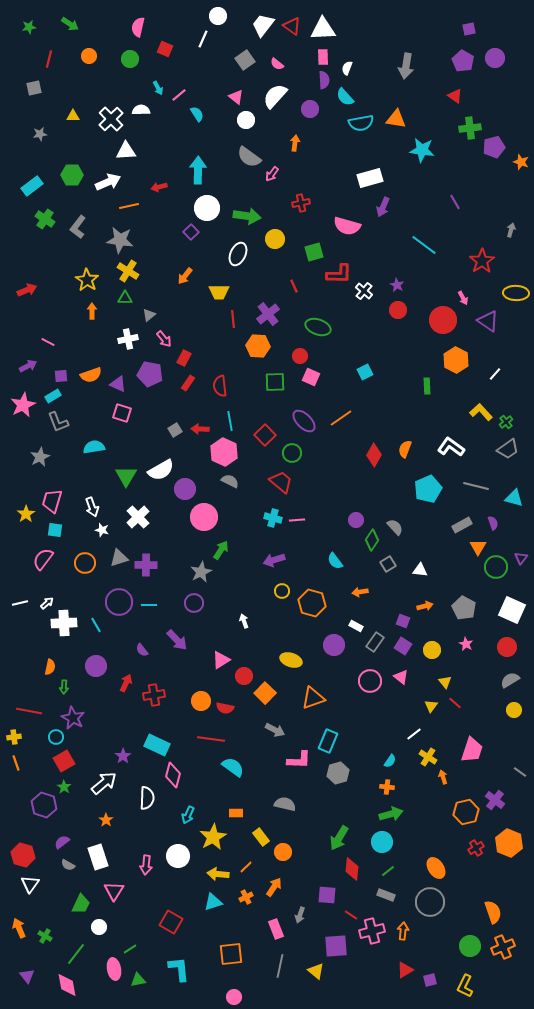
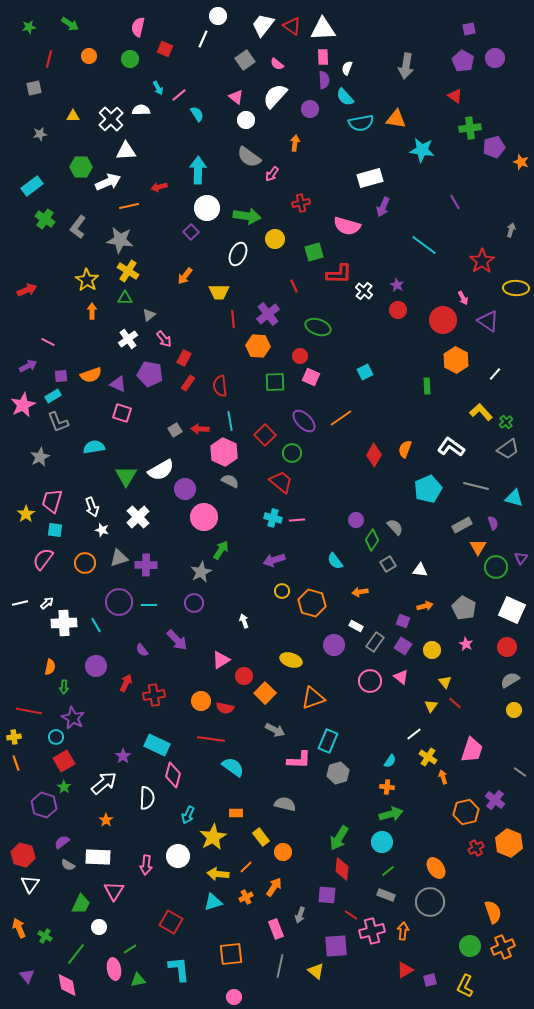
green hexagon at (72, 175): moved 9 px right, 8 px up
yellow ellipse at (516, 293): moved 5 px up
white cross at (128, 339): rotated 24 degrees counterclockwise
white rectangle at (98, 857): rotated 70 degrees counterclockwise
red diamond at (352, 869): moved 10 px left
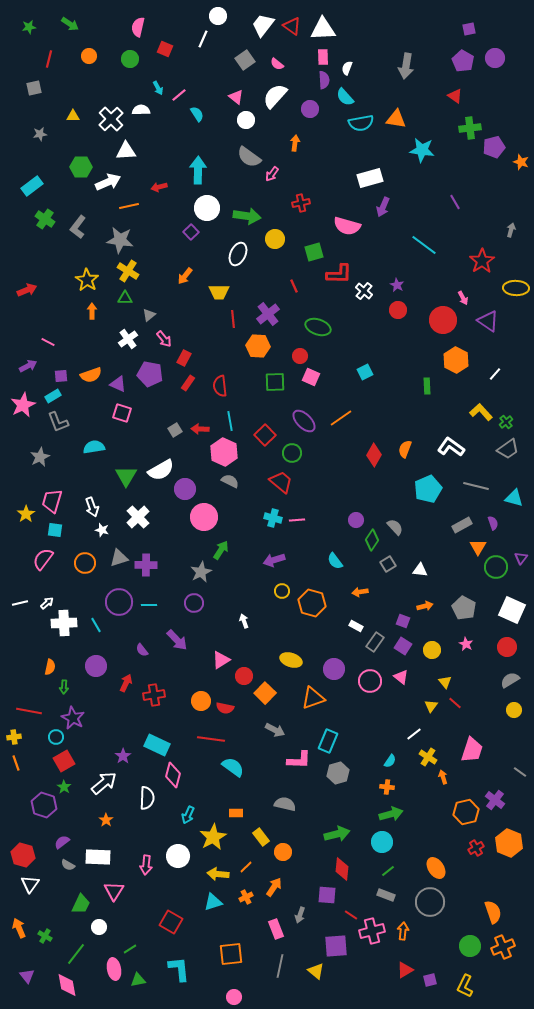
purple circle at (334, 645): moved 24 px down
green arrow at (339, 838): moved 2 px left, 4 px up; rotated 135 degrees counterclockwise
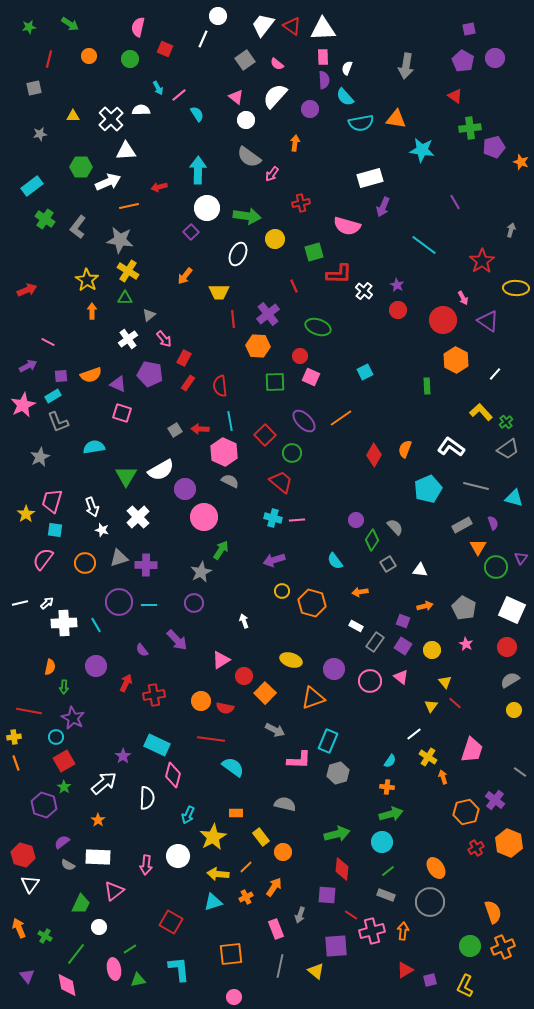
orange star at (106, 820): moved 8 px left
pink triangle at (114, 891): rotated 20 degrees clockwise
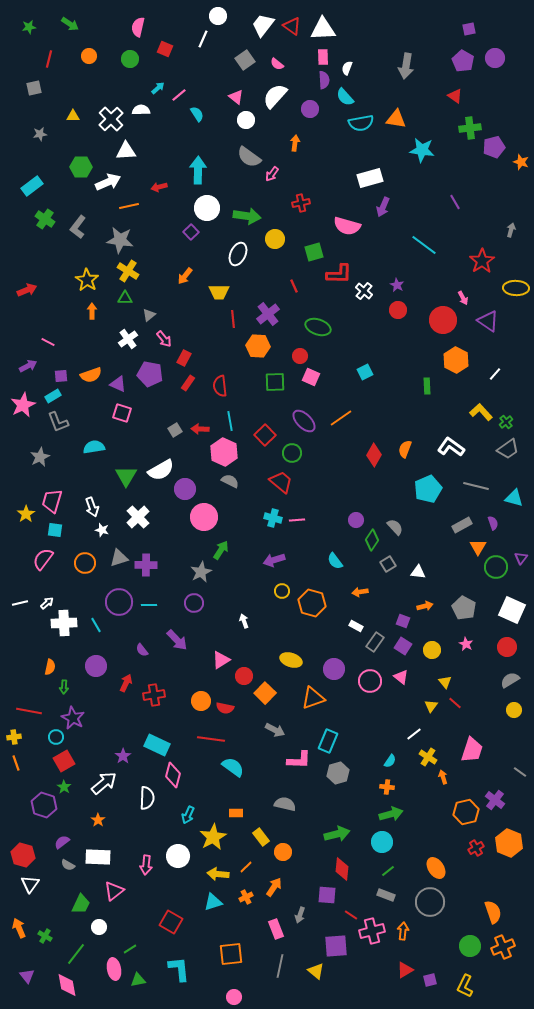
cyan arrow at (158, 88): rotated 104 degrees counterclockwise
white triangle at (420, 570): moved 2 px left, 2 px down
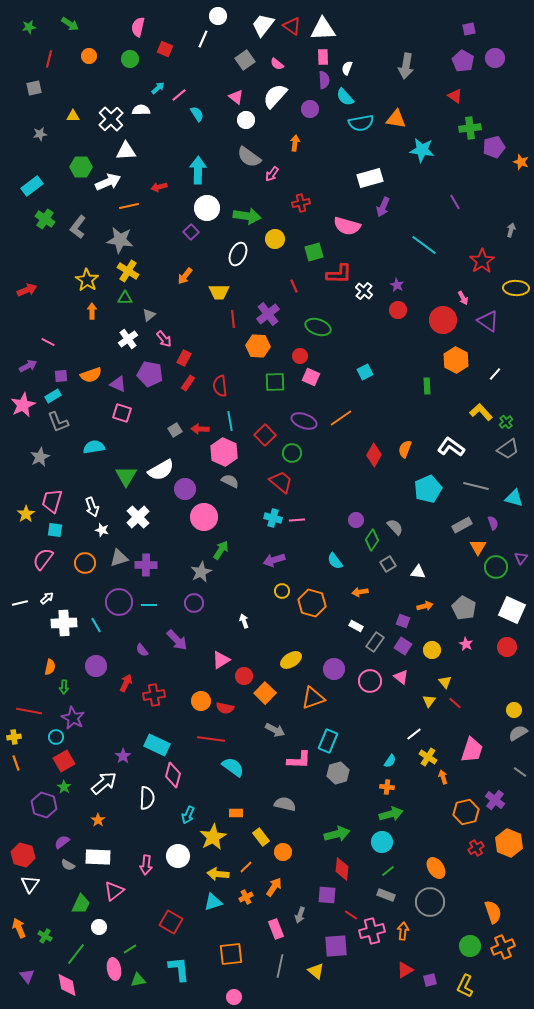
purple ellipse at (304, 421): rotated 25 degrees counterclockwise
white arrow at (47, 603): moved 5 px up
yellow ellipse at (291, 660): rotated 50 degrees counterclockwise
gray semicircle at (510, 680): moved 8 px right, 53 px down
yellow triangle at (431, 706): moved 2 px left, 5 px up
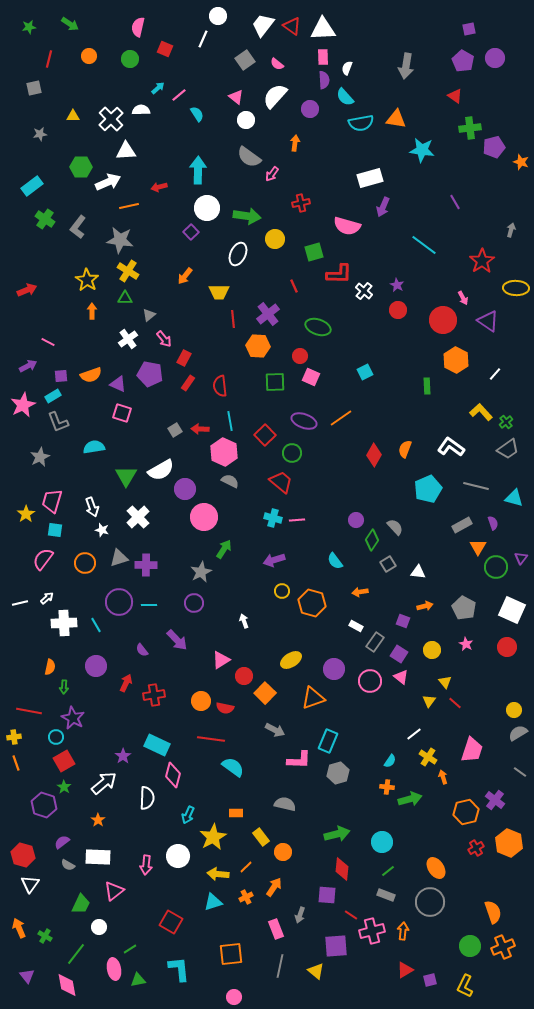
green arrow at (221, 550): moved 3 px right, 1 px up
purple square at (403, 646): moved 4 px left, 8 px down
green arrow at (391, 814): moved 19 px right, 15 px up
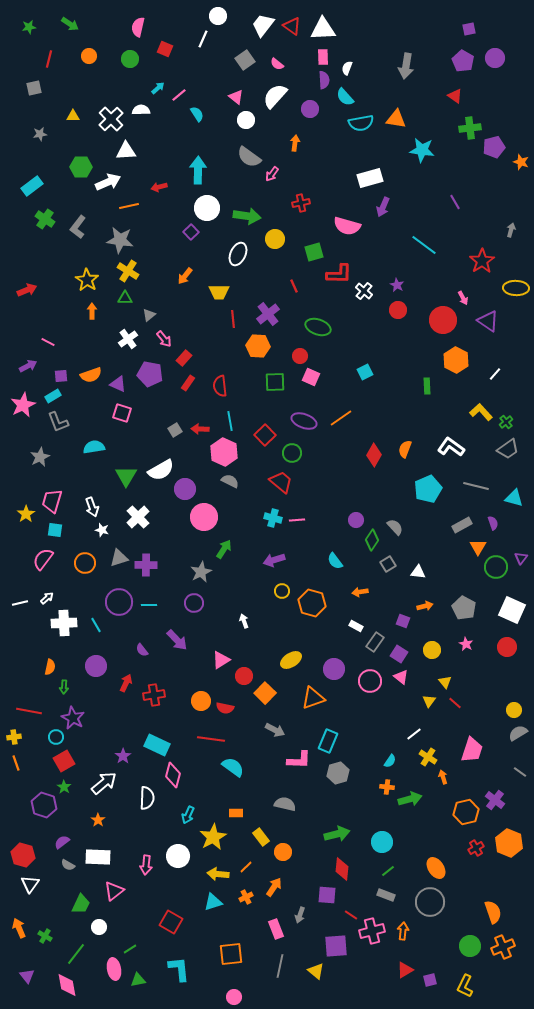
red rectangle at (184, 358): rotated 14 degrees clockwise
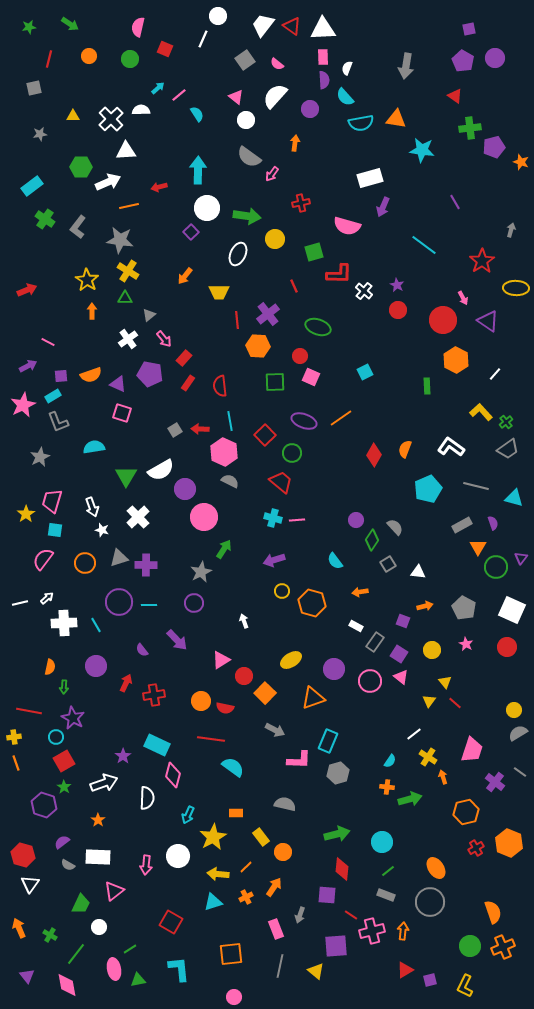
red line at (233, 319): moved 4 px right, 1 px down
white arrow at (104, 783): rotated 20 degrees clockwise
purple cross at (495, 800): moved 18 px up
green cross at (45, 936): moved 5 px right, 1 px up
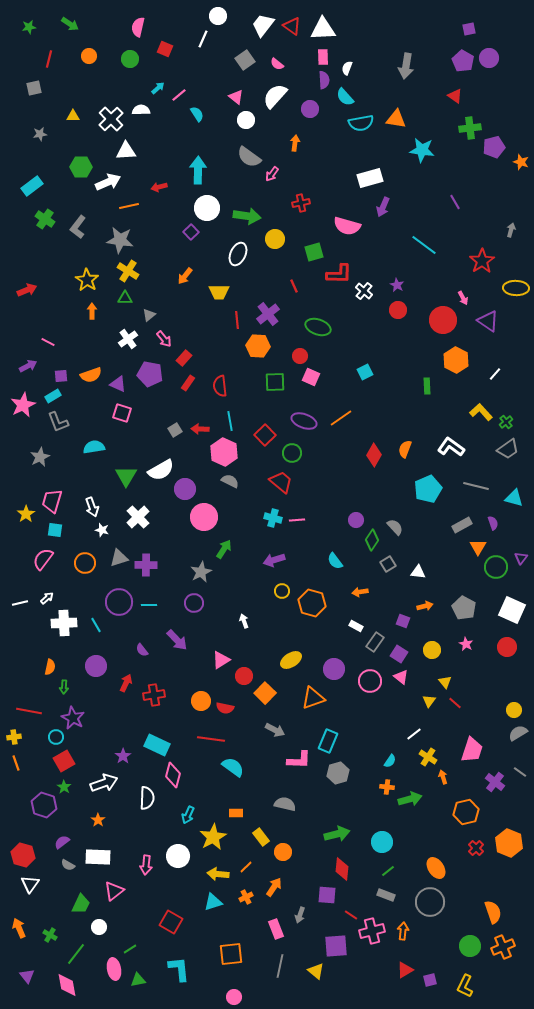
purple circle at (495, 58): moved 6 px left
red cross at (476, 848): rotated 14 degrees counterclockwise
